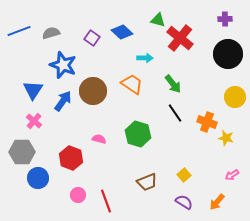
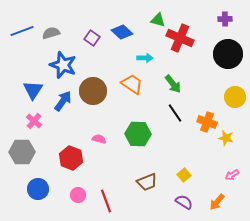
blue line: moved 3 px right
red cross: rotated 16 degrees counterclockwise
green hexagon: rotated 15 degrees counterclockwise
blue circle: moved 11 px down
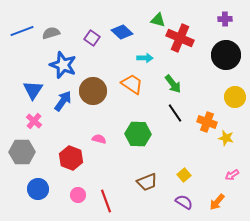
black circle: moved 2 px left, 1 px down
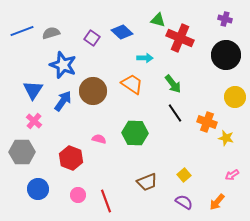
purple cross: rotated 16 degrees clockwise
green hexagon: moved 3 px left, 1 px up
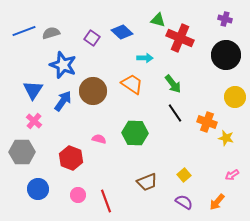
blue line: moved 2 px right
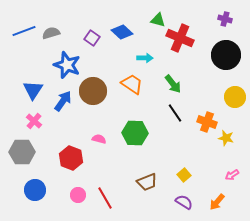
blue star: moved 4 px right
blue circle: moved 3 px left, 1 px down
red line: moved 1 px left, 3 px up; rotated 10 degrees counterclockwise
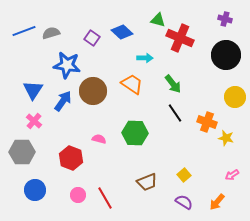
blue star: rotated 12 degrees counterclockwise
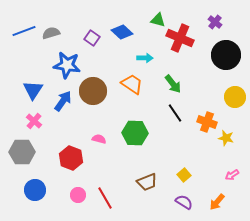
purple cross: moved 10 px left, 3 px down; rotated 24 degrees clockwise
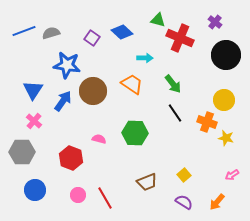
yellow circle: moved 11 px left, 3 px down
